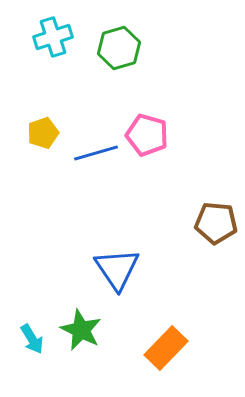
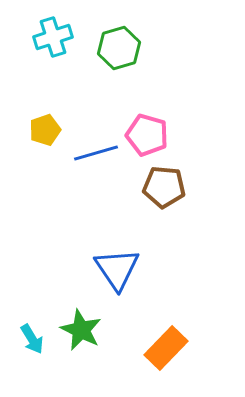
yellow pentagon: moved 2 px right, 3 px up
brown pentagon: moved 52 px left, 36 px up
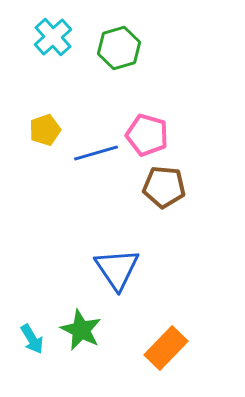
cyan cross: rotated 24 degrees counterclockwise
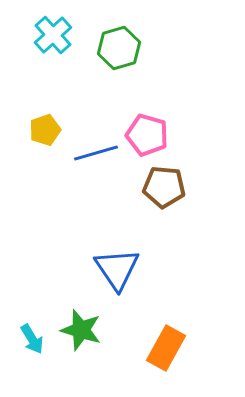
cyan cross: moved 2 px up
green star: rotated 9 degrees counterclockwise
orange rectangle: rotated 15 degrees counterclockwise
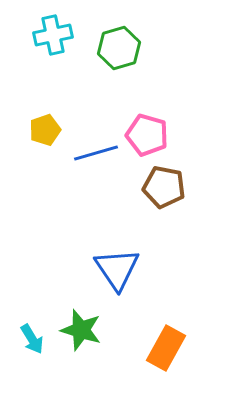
cyan cross: rotated 30 degrees clockwise
brown pentagon: rotated 6 degrees clockwise
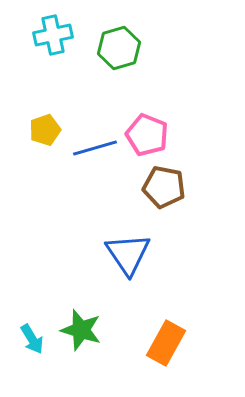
pink pentagon: rotated 6 degrees clockwise
blue line: moved 1 px left, 5 px up
blue triangle: moved 11 px right, 15 px up
orange rectangle: moved 5 px up
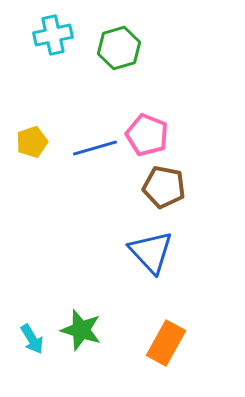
yellow pentagon: moved 13 px left, 12 px down
blue triangle: moved 23 px right, 2 px up; rotated 9 degrees counterclockwise
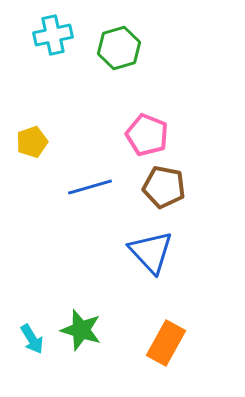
blue line: moved 5 px left, 39 px down
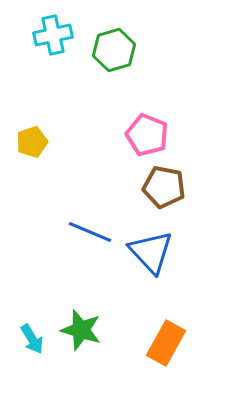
green hexagon: moved 5 px left, 2 px down
blue line: moved 45 px down; rotated 39 degrees clockwise
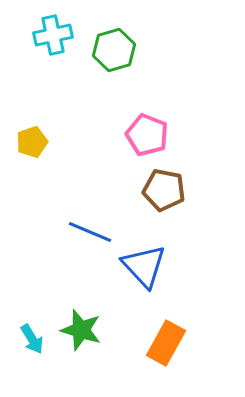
brown pentagon: moved 3 px down
blue triangle: moved 7 px left, 14 px down
